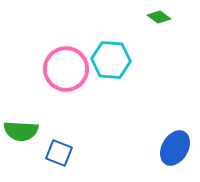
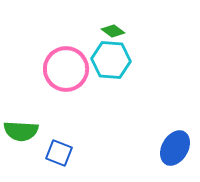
green diamond: moved 46 px left, 14 px down
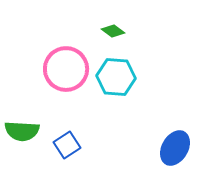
cyan hexagon: moved 5 px right, 17 px down
green semicircle: moved 1 px right
blue square: moved 8 px right, 8 px up; rotated 36 degrees clockwise
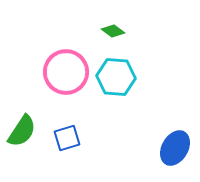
pink circle: moved 3 px down
green semicircle: rotated 60 degrees counterclockwise
blue square: moved 7 px up; rotated 16 degrees clockwise
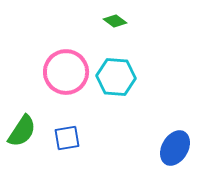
green diamond: moved 2 px right, 10 px up
blue square: rotated 8 degrees clockwise
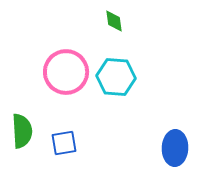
green diamond: moved 1 px left; rotated 45 degrees clockwise
green semicircle: rotated 36 degrees counterclockwise
blue square: moved 3 px left, 5 px down
blue ellipse: rotated 28 degrees counterclockwise
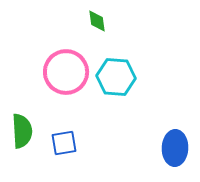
green diamond: moved 17 px left
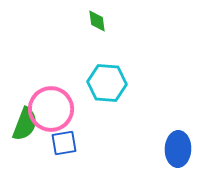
pink circle: moved 15 px left, 37 px down
cyan hexagon: moved 9 px left, 6 px down
green semicircle: moved 3 px right, 7 px up; rotated 24 degrees clockwise
blue ellipse: moved 3 px right, 1 px down
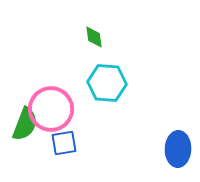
green diamond: moved 3 px left, 16 px down
